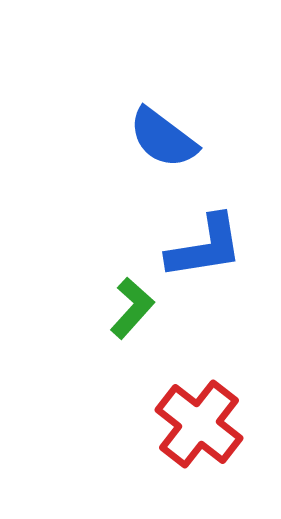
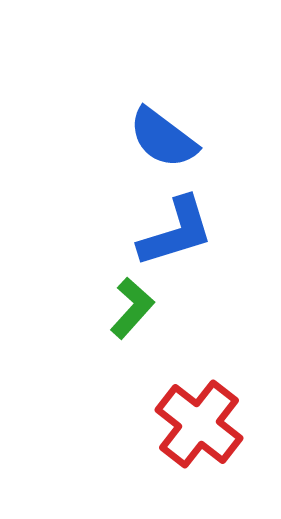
blue L-shape: moved 29 px left, 15 px up; rotated 8 degrees counterclockwise
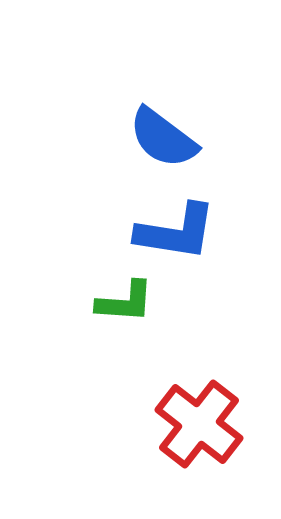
blue L-shape: rotated 26 degrees clockwise
green L-shape: moved 7 px left, 6 px up; rotated 52 degrees clockwise
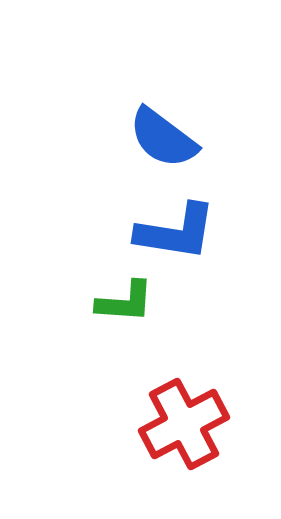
red cross: moved 15 px left; rotated 24 degrees clockwise
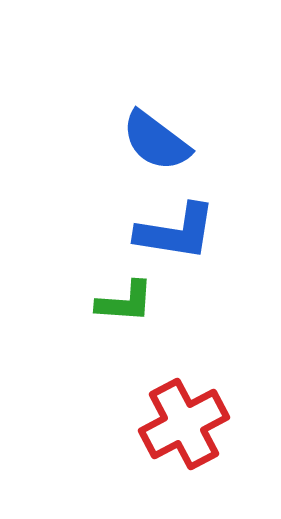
blue semicircle: moved 7 px left, 3 px down
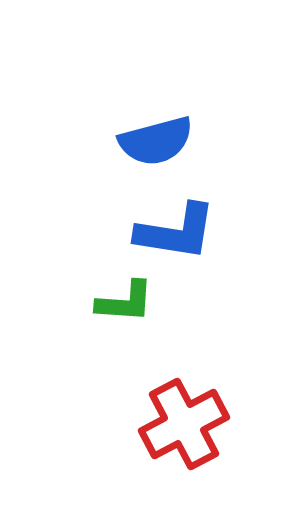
blue semicircle: rotated 52 degrees counterclockwise
